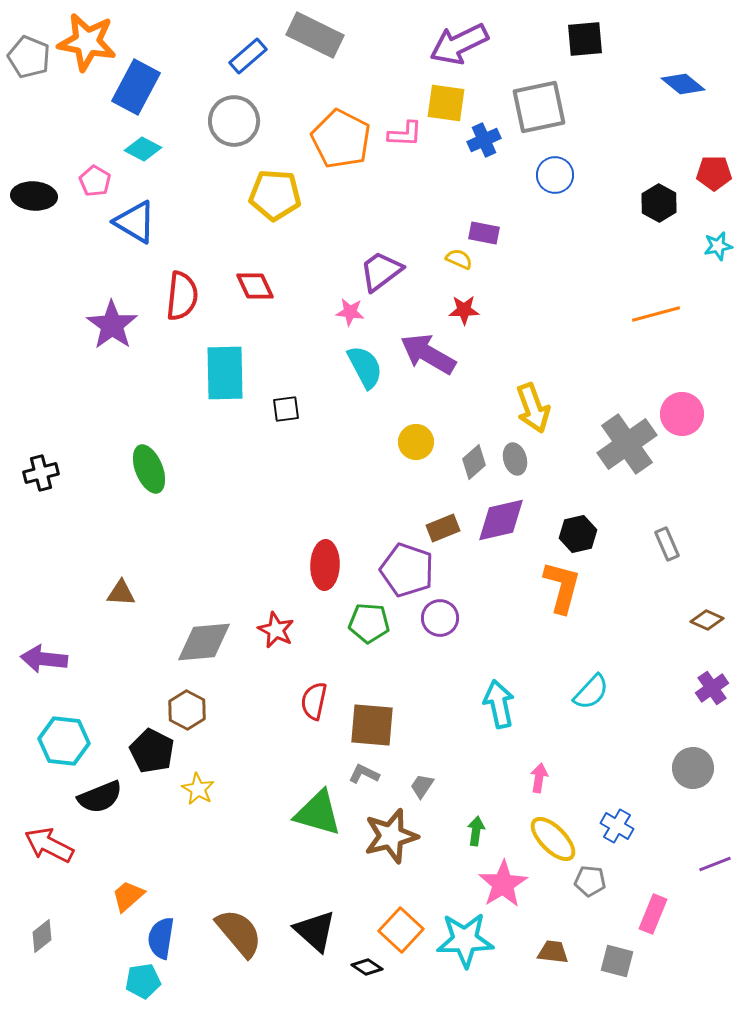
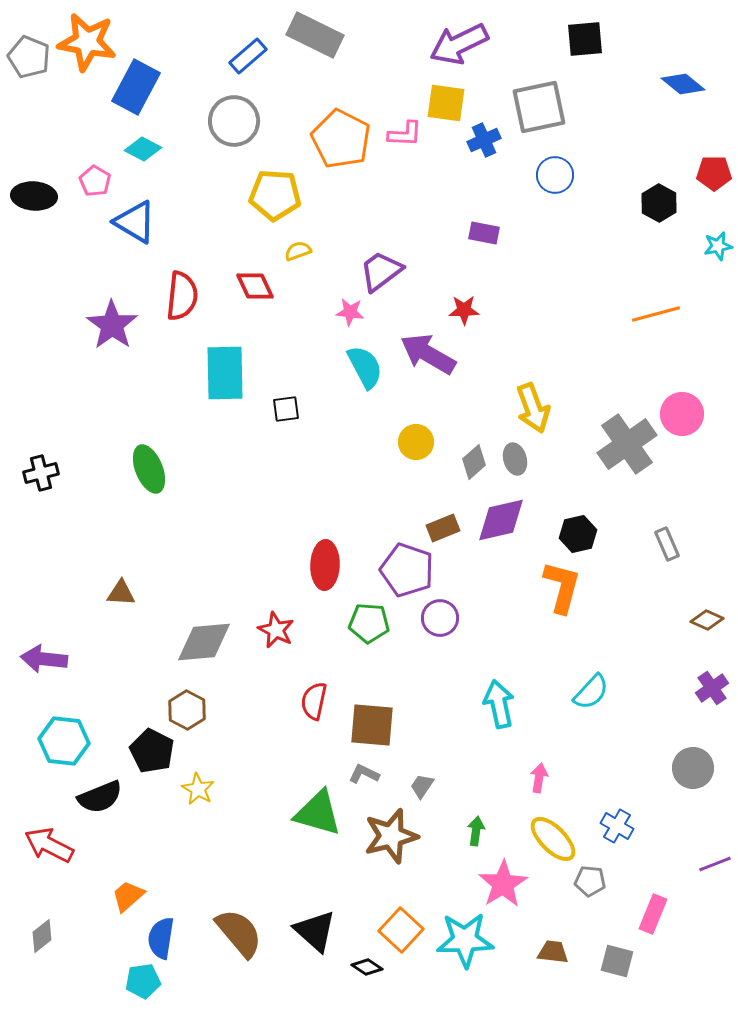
yellow semicircle at (459, 259): moved 161 px left, 8 px up; rotated 44 degrees counterclockwise
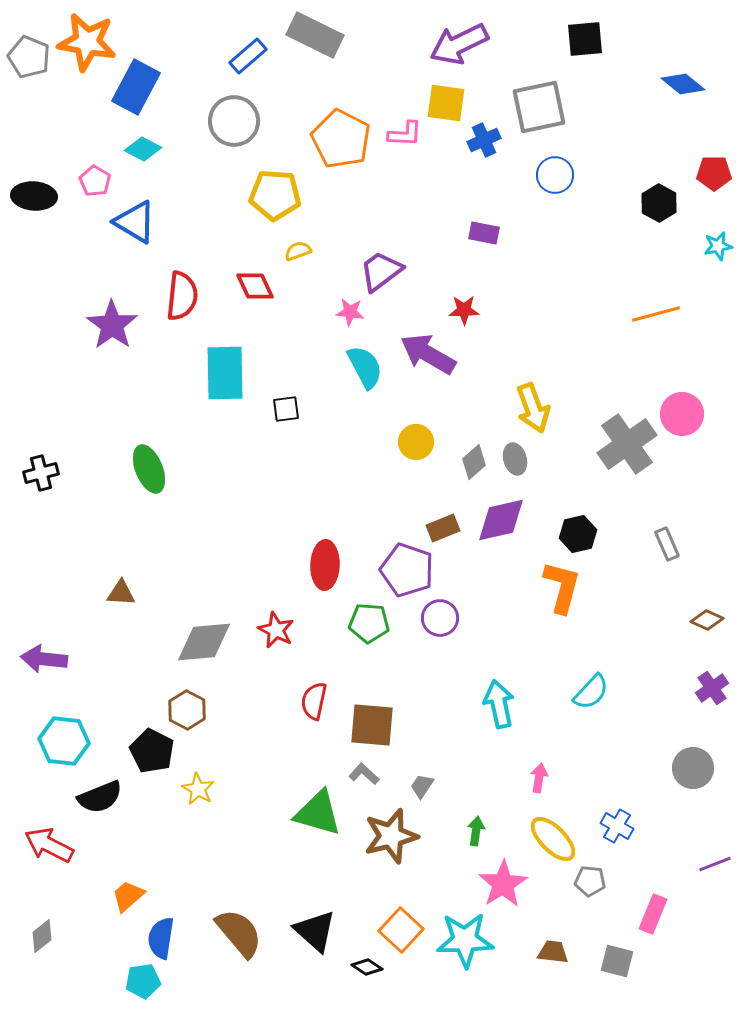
gray L-shape at (364, 774): rotated 16 degrees clockwise
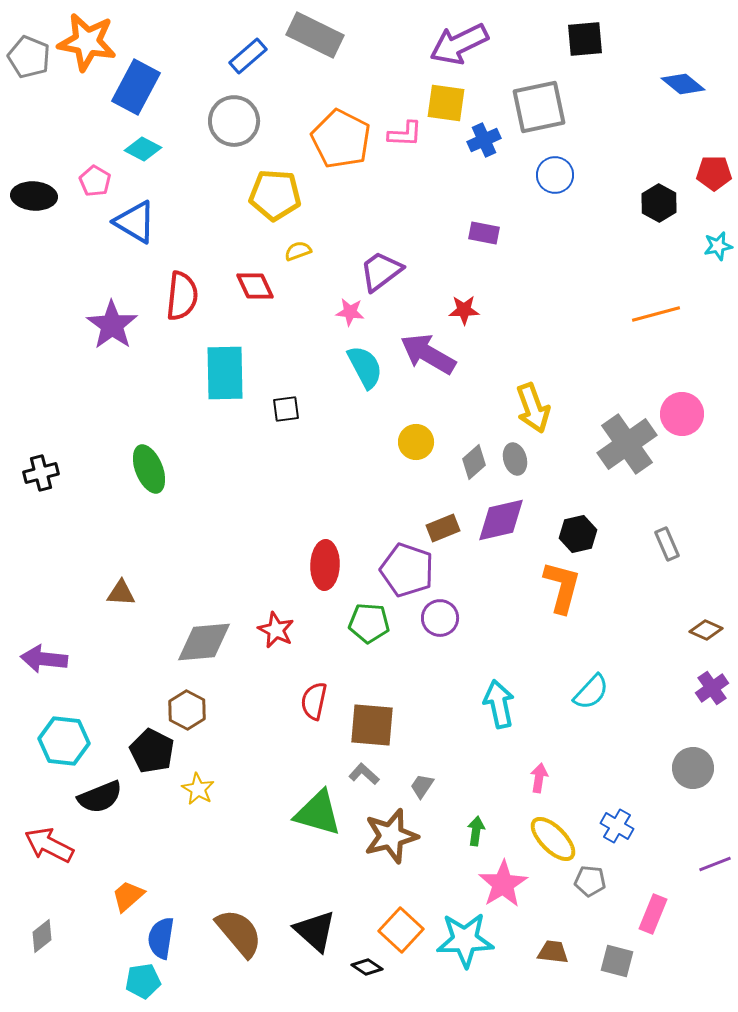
brown diamond at (707, 620): moved 1 px left, 10 px down
